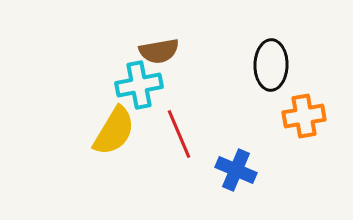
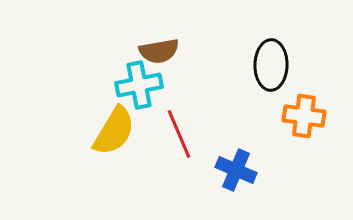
orange cross: rotated 18 degrees clockwise
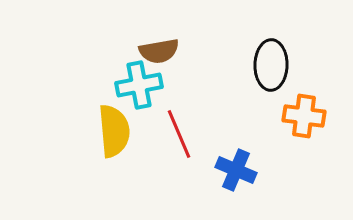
yellow semicircle: rotated 36 degrees counterclockwise
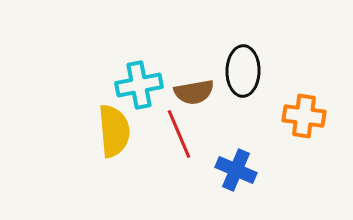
brown semicircle: moved 35 px right, 41 px down
black ellipse: moved 28 px left, 6 px down
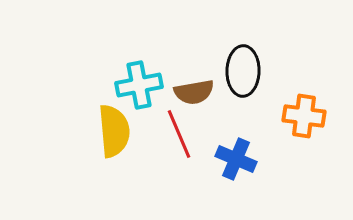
blue cross: moved 11 px up
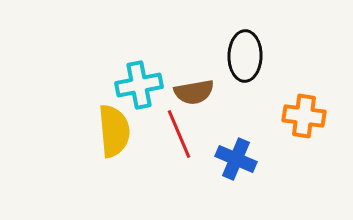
black ellipse: moved 2 px right, 15 px up
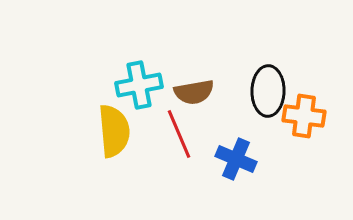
black ellipse: moved 23 px right, 35 px down
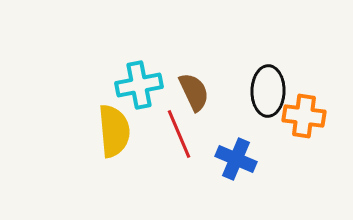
brown semicircle: rotated 105 degrees counterclockwise
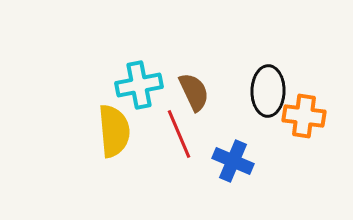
blue cross: moved 3 px left, 2 px down
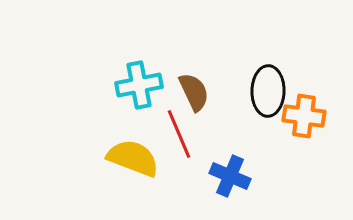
yellow semicircle: moved 19 px right, 27 px down; rotated 64 degrees counterclockwise
blue cross: moved 3 px left, 15 px down
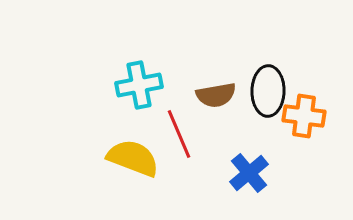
brown semicircle: moved 22 px right, 3 px down; rotated 105 degrees clockwise
blue cross: moved 19 px right, 3 px up; rotated 27 degrees clockwise
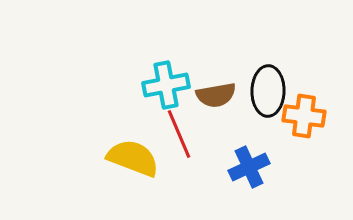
cyan cross: moved 27 px right
blue cross: moved 6 px up; rotated 15 degrees clockwise
